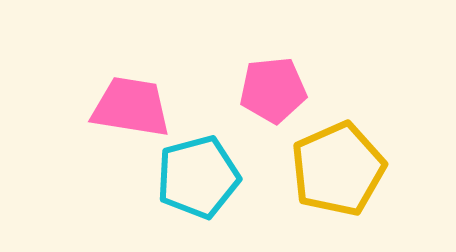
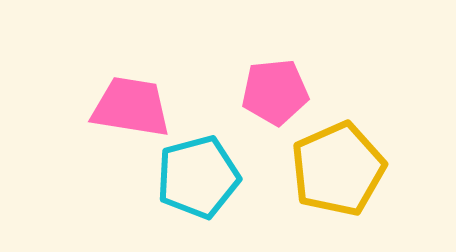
pink pentagon: moved 2 px right, 2 px down
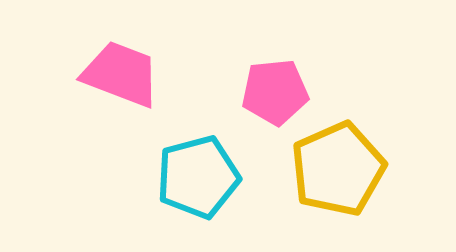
pink trapezoid: moved 10 px left, 33 px up; rotated 12 degrees clockwise
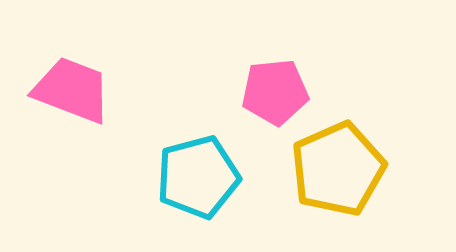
pink trapezoid: moved 49 px left, 16 px down
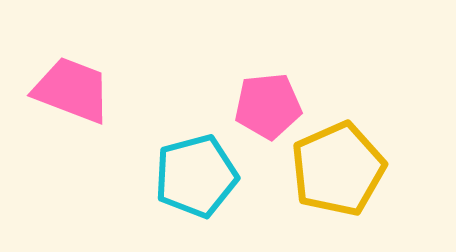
pink pentagon: moved 7 px left, 14 px down
cyan pentagon: moved 2 px left, 1 px up
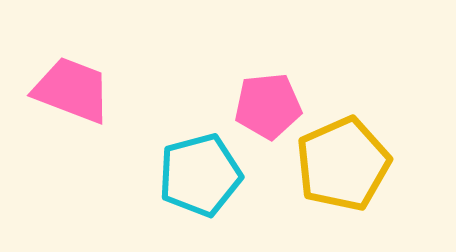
yellow pentagon: moved 5 px right, 5 px up
cyan pentagon: moved 4 px right, 1 px up
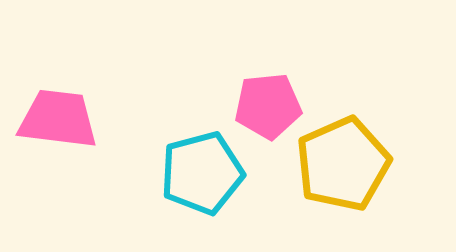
pink trapezoid: moved 14 px left, 29 px down; rotated 14 degrees counterclockwise
cyan pentagon: moved 2 px right, 2 px up
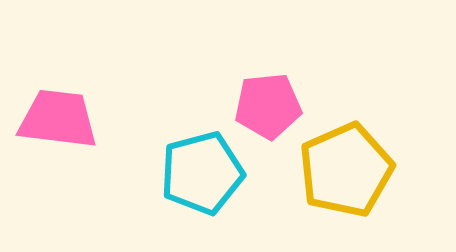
yellow pentagon: moved 3 px right, 6 px down
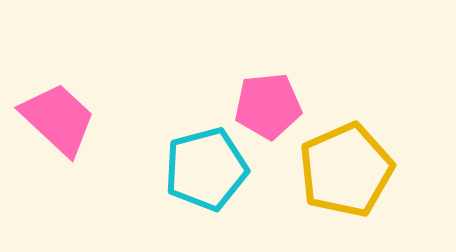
pink trapezoid: rotated 36 degrees clockwise
cyan pentagon: moved 4 px right, 4 px up
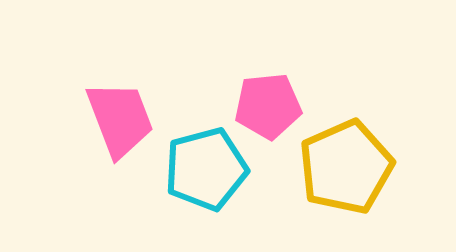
pink trapezoid: moved 62 px right; rotated 26 degrees clockwise
yellow pentagon: moved 3 px up
